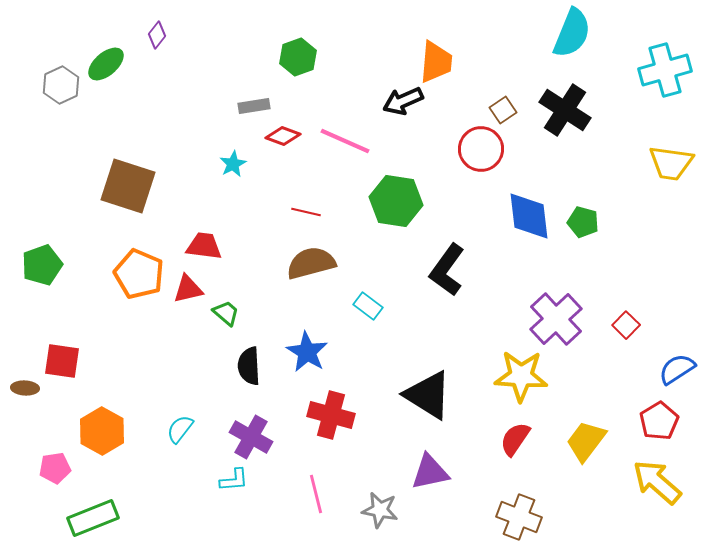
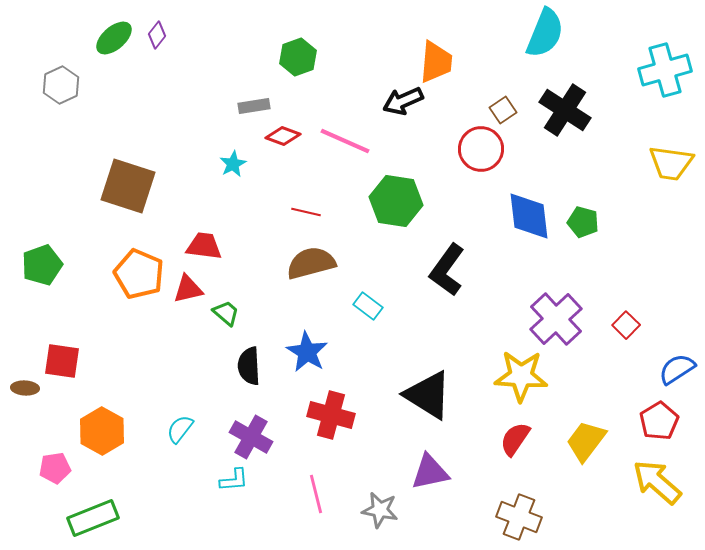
cyan semicircle at (572, 33): moved 27 px left
green ellipse at (106, 64): moved 8 px right, 26 px up
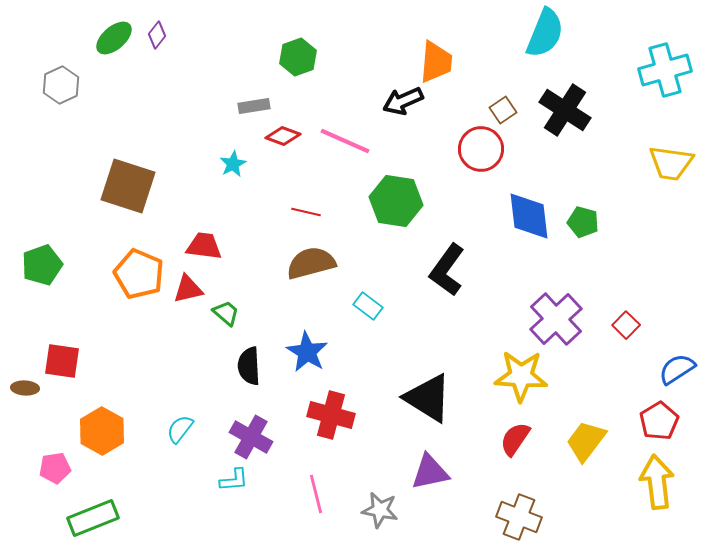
black triangle at (428, 395): moved 3 px down
yellow arrow at (657, 482): rotated 42 degrees clockwise
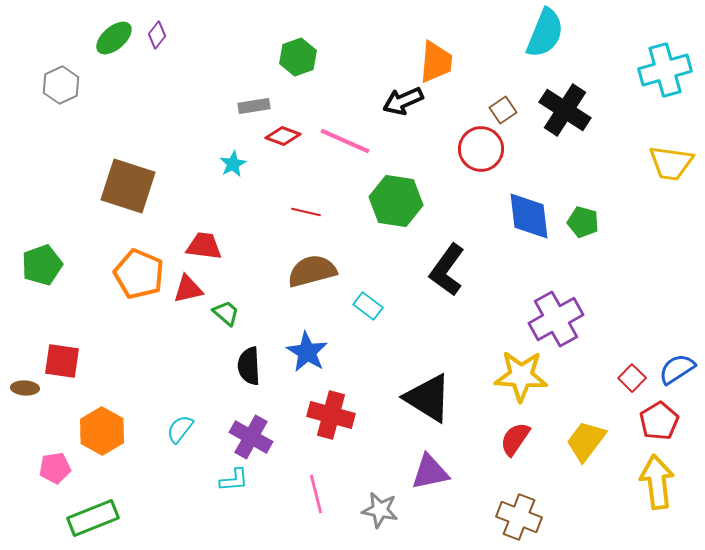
brown semicircle at (311, 263): moved 1 px right, 8 px down
purple cross at (556, 319): rotated 14 degrees clockwise
red square at (626, 325): moved 6 px right, 53 px down
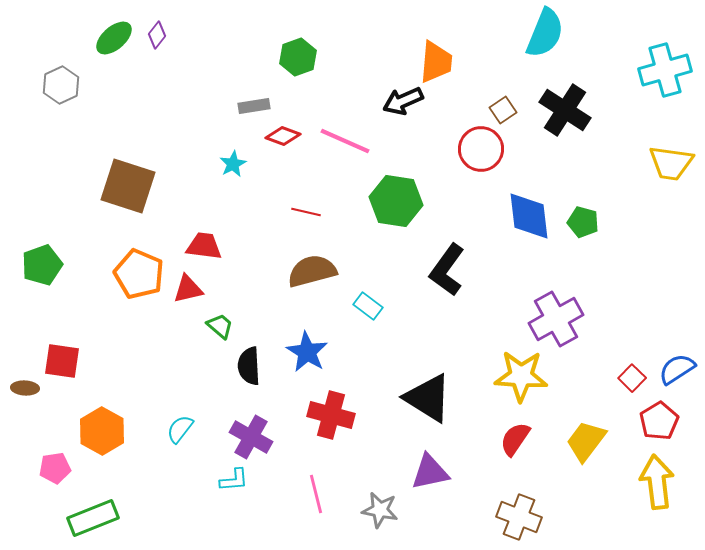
green trapezoid at (226, 313): moved 6 px left, 13 px down
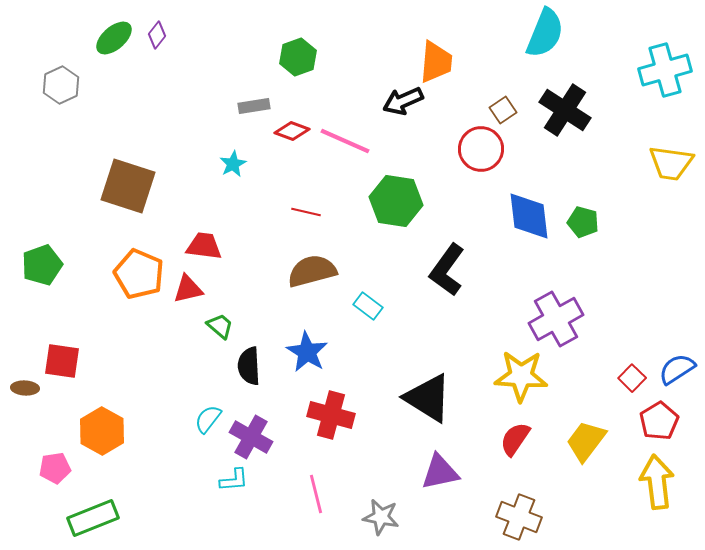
red diamond at (283, 136): moved 9 px right, 5 px up
cyan semicircle at (180, 429): moved 28 px right, 10 px up
purple triangle at (430, 472): moved 10 px right
gray star at (380, 510): moved 1 px right, 7 px down
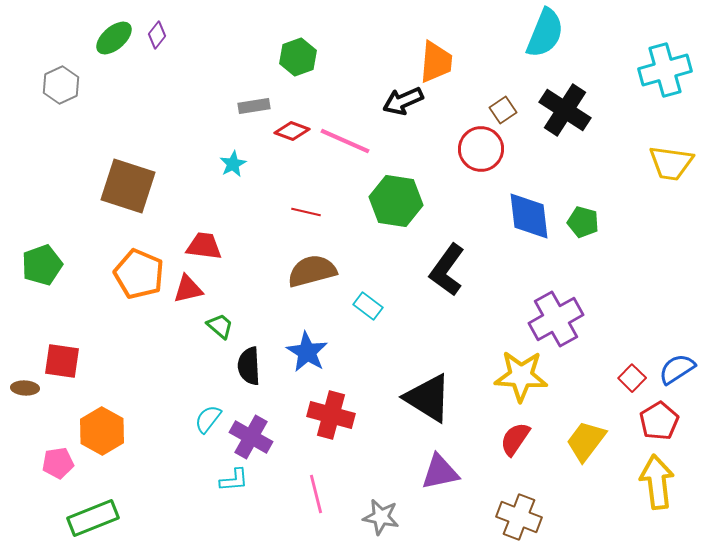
pink pentagon at (55, 468): moved 3 px right, 5 px up
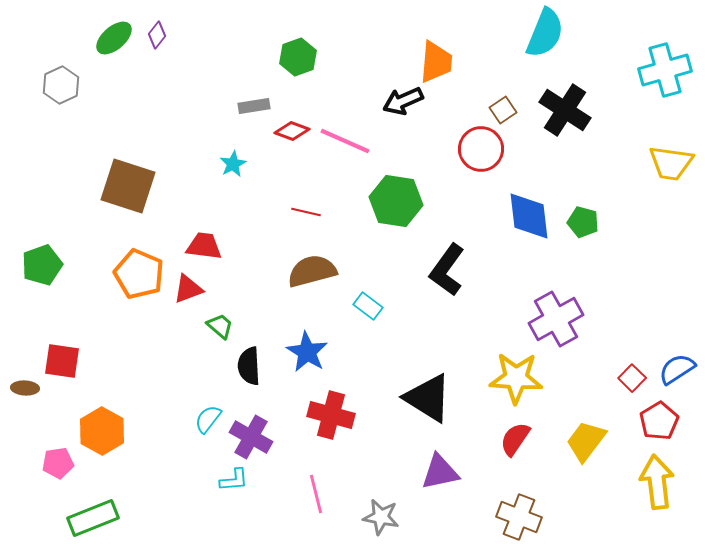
red triangle at (188, 289): rotated 8 degrees counterclockwise
yellow star at (521, 376): moved 5 px left, 2 px down
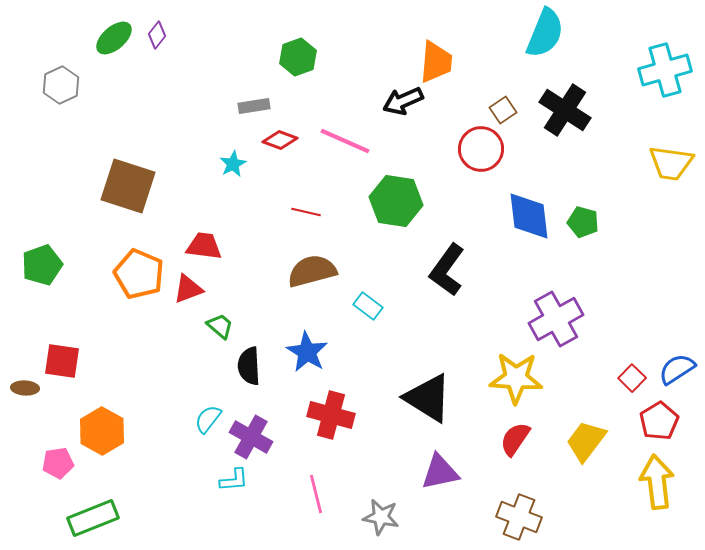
red diamond at (292, 131): moved 12 px left, 9 px down
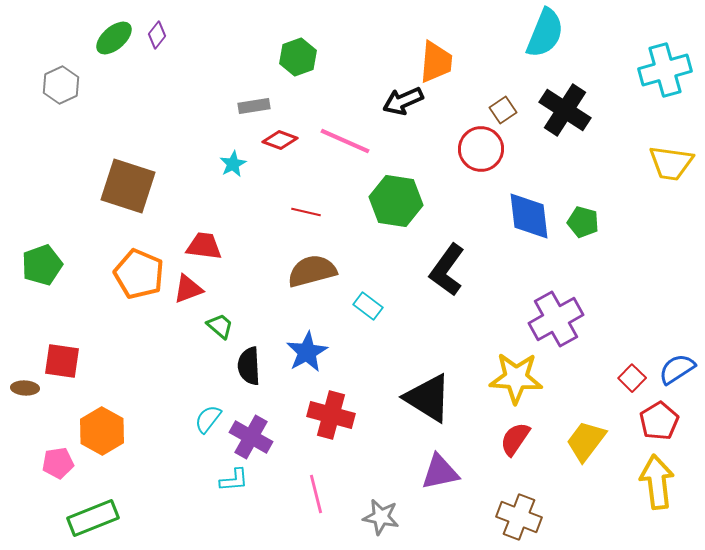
blue star at (307, 352): rotated 12 degrees clockwise
